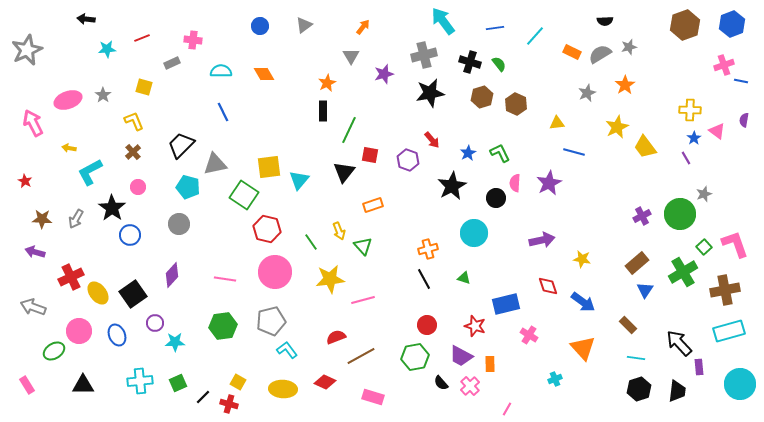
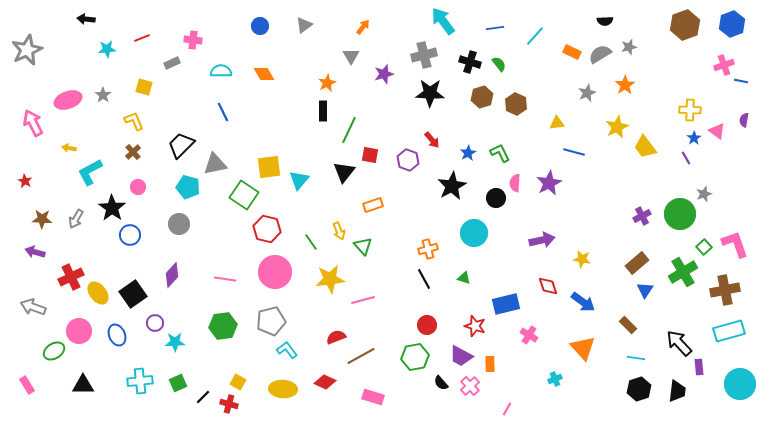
black star at (430, 93): rotated 12 degrees clockwise
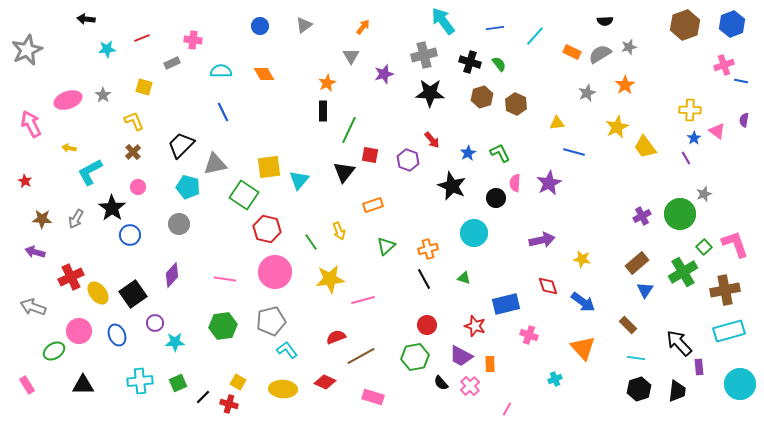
pink arrow at (33, 123): moved 2 px left, 1 px down
black star at (452, 186): rotated 20 degrees counterclockwise
green triangle at (363, 246): moved 23 px right; rotated 30 degrees clockwise
pink cross at (529, 335): rotated 12 degrees counterclockwise
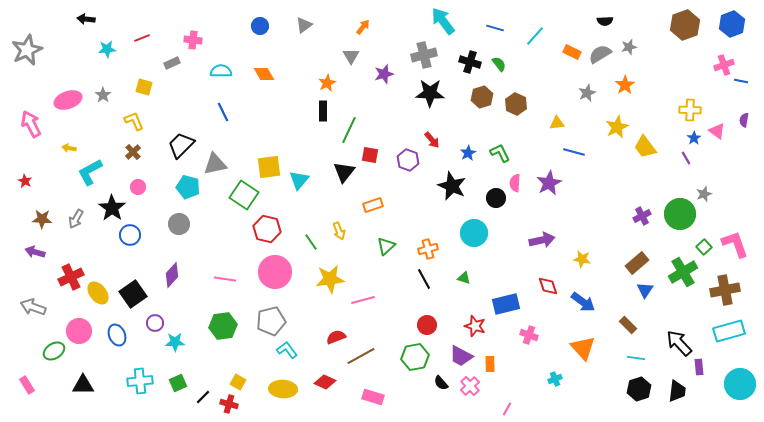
blue line at (495, 28): rotated 24 degrees clockwise
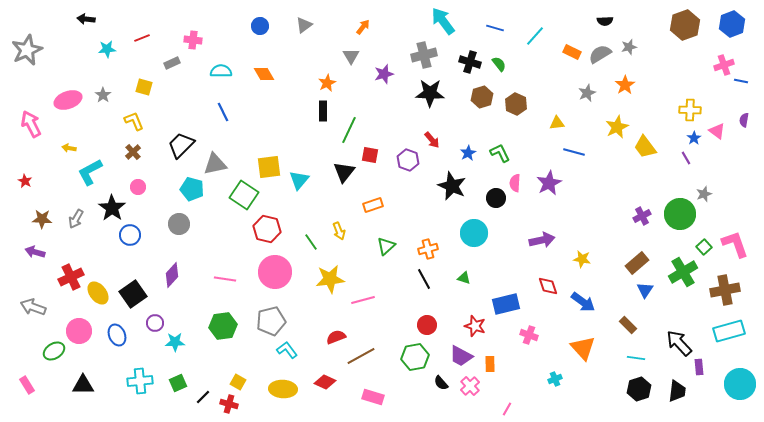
cyan pentagon at (188, 187): moved 4 px right, 2 px down
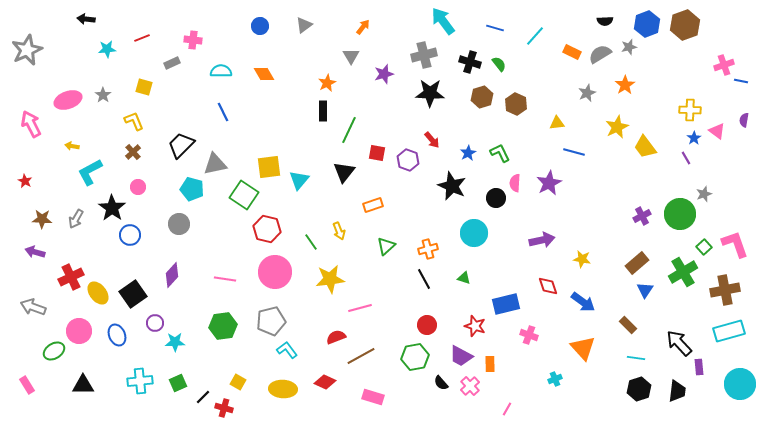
blue hexagon at (732, 24): moved 85 px left
yellow arrow at (69, 148): moved 3 px right, 2 px up
red square at (370, 155): moved 7 px right, 2 px up
pink line at (363, 300): moved 3 px left, 8 px down
red cross at (229, 404): moved 5 px left, 4 px down
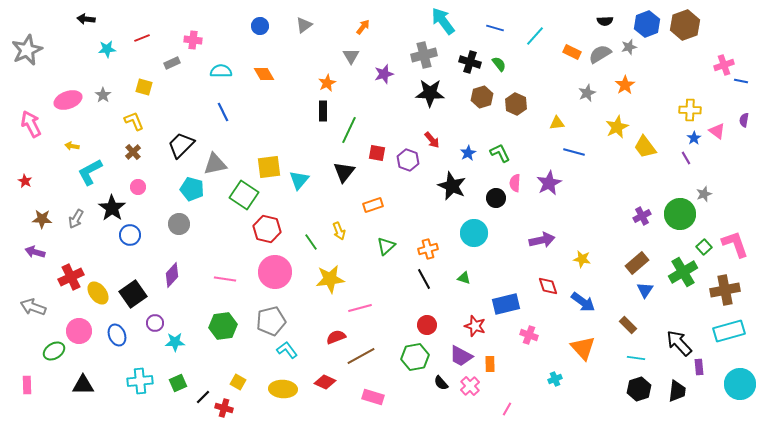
pink rectangle at (27, 385): rotated 30 degrees clockwise
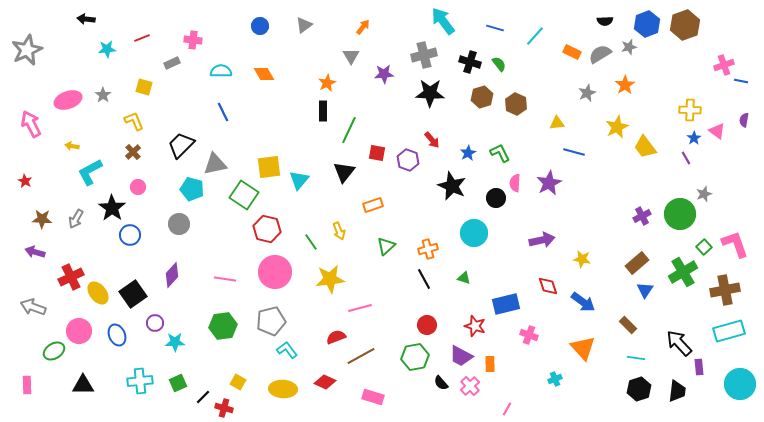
purple star at (384, 74): rotated 12 degrees clockwise
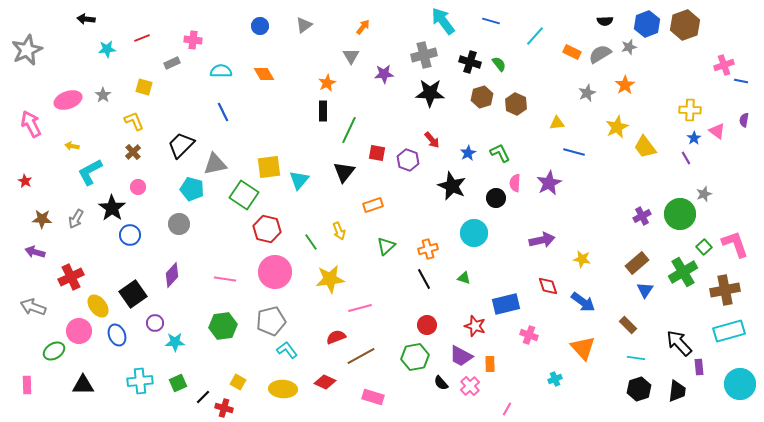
blue line at (495, 28): moved 4 px left, 7 px up
yellow ellipse at (98, 293): moved 13 px down
